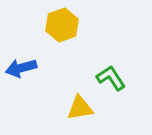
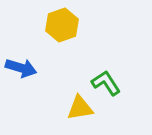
blue arrow: rotated 148 degrees counterclockwise
green L-shape: moved 5 px left, 5 px down
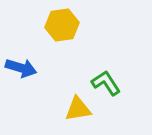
yellow hexagon: rotated 12 degrees clockwise
yellow triangle: moved 2 px left, 1 px down
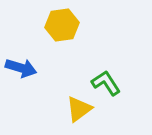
yellow triangle: moved 1 px right; rotated 28 degrees counterclockwise
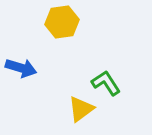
yellow hexagon: moved 3 px up
yellow triangle: moved 2 px right
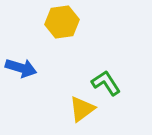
yellow triangle: moved 1 px right
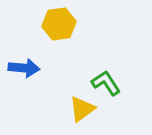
yellow hexagon: moved 3 px left, 2 px down
blue arrow: moved 3 px right; rotated 12 degrees counterclockwise
